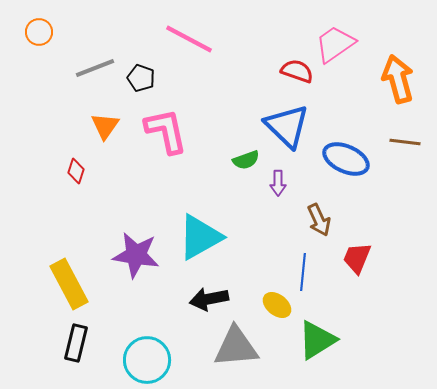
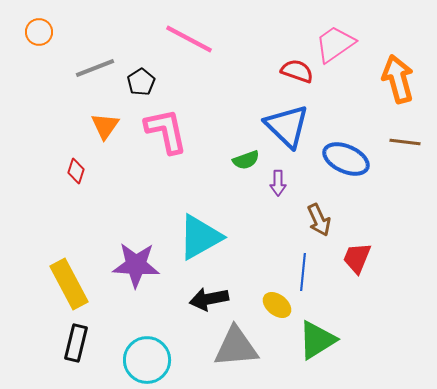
black pentagon: moved 4 px down; rotated 20 degrees clockwise
purple star: moved 10 px down; rotated 6 degrees counterclockwise
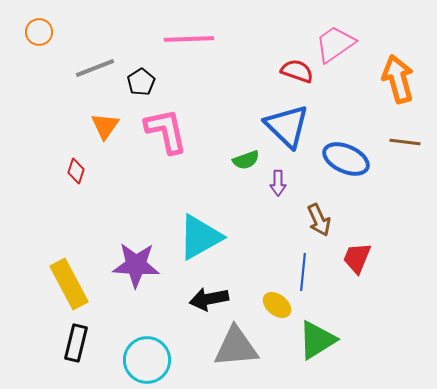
pink line: rotated 30 degrees counterclockwise
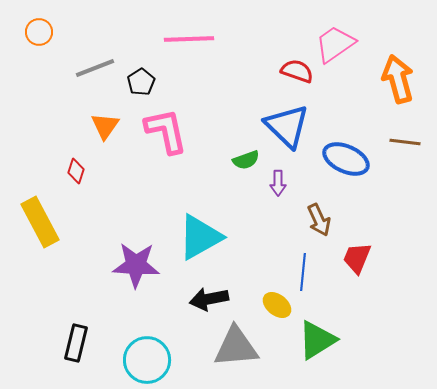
yellow rectangle: moved 29 px left, 62 px up
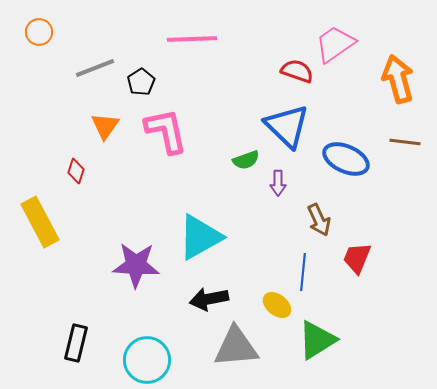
pink line: moved 3 px right
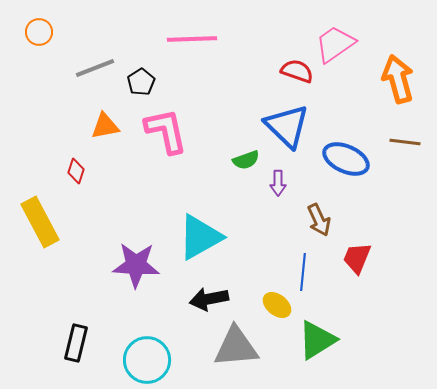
orange triangle: rotated 44 degrees clockwise
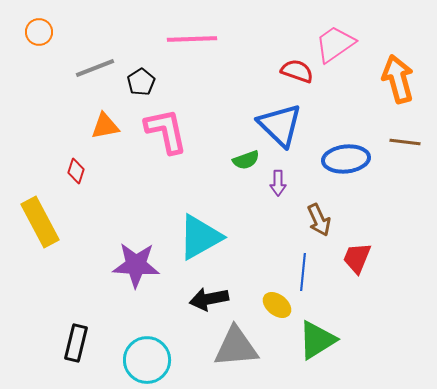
blue triangle: moved 7 px left, 1 px up
blue ellipse: rotated 30 degrees counterclockwise
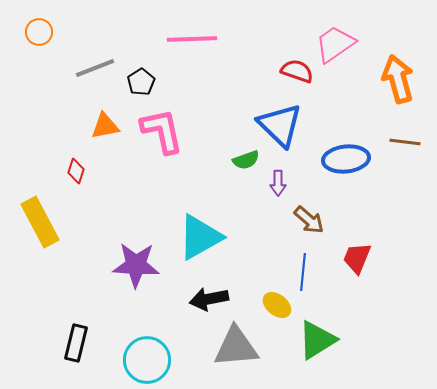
pink L-shape: moved 4 px left
brown arrow: moved 10 px left; rotated 24 degrees counterclockwise
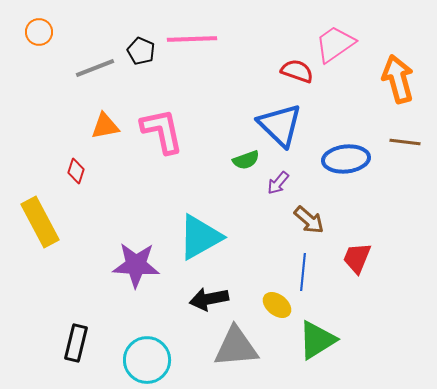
black pentagon: moved 31 px up; rotated 16 degrees counterclockwise
purple arrow: rotated 40 degrees clockwise
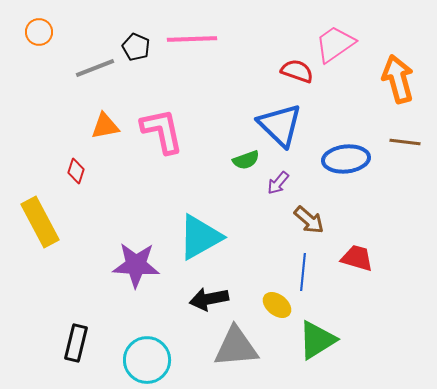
black pentagon: moved 5 px left, 4 px up
red trapezoid: rotated 84 degrees clockwise
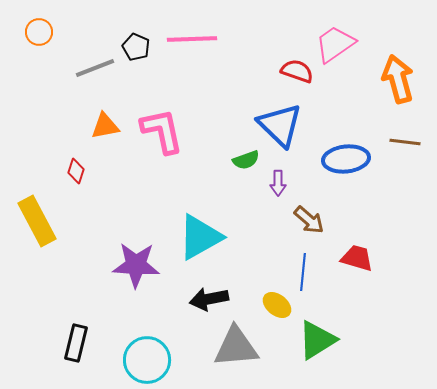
purple arrow: rotated 40 degrees counterclockwise
yellow rectangle: moved 3 px left, 1 px up
